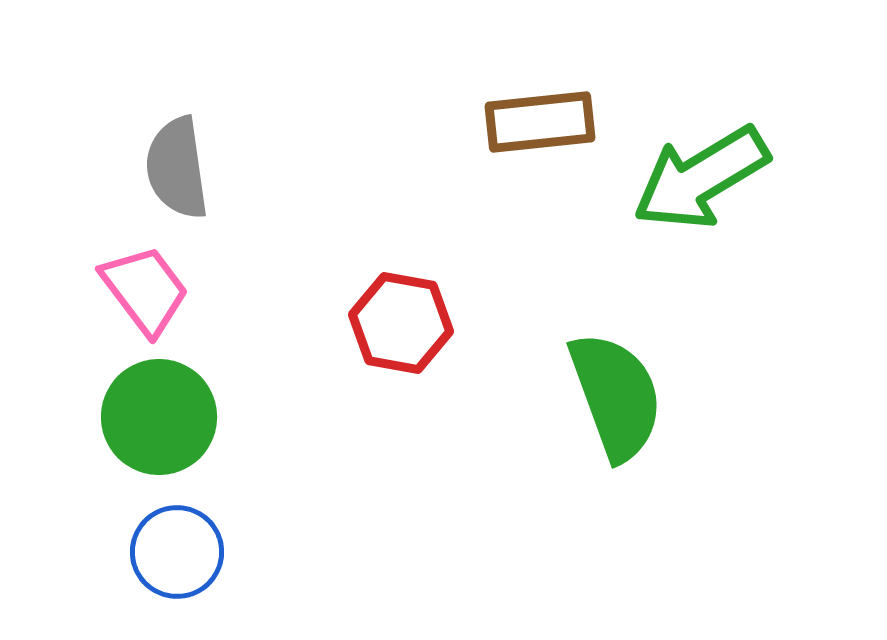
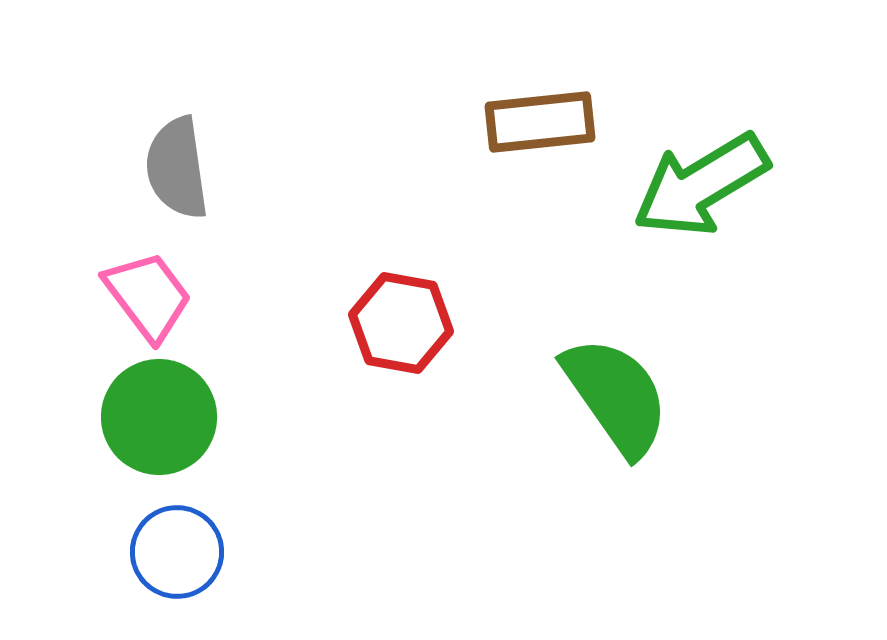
green arrow: moved 7 px down
pink trapezoid: moved 3 px right, 6 px down
green semicircle: rotated 15 degrees counterclockwise
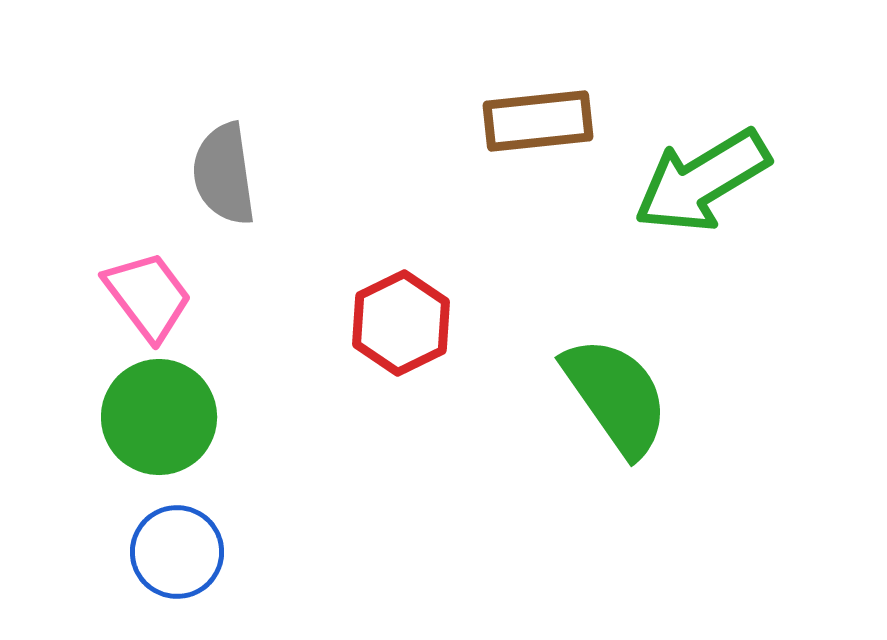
brown rectangle: moved 2 px left, 1 px up
gray semicircle: moved 47 px right, 6 px down
green arrow: moved 1 px right, 4 px up
red hexagon: rotated 24 degrees clockwise
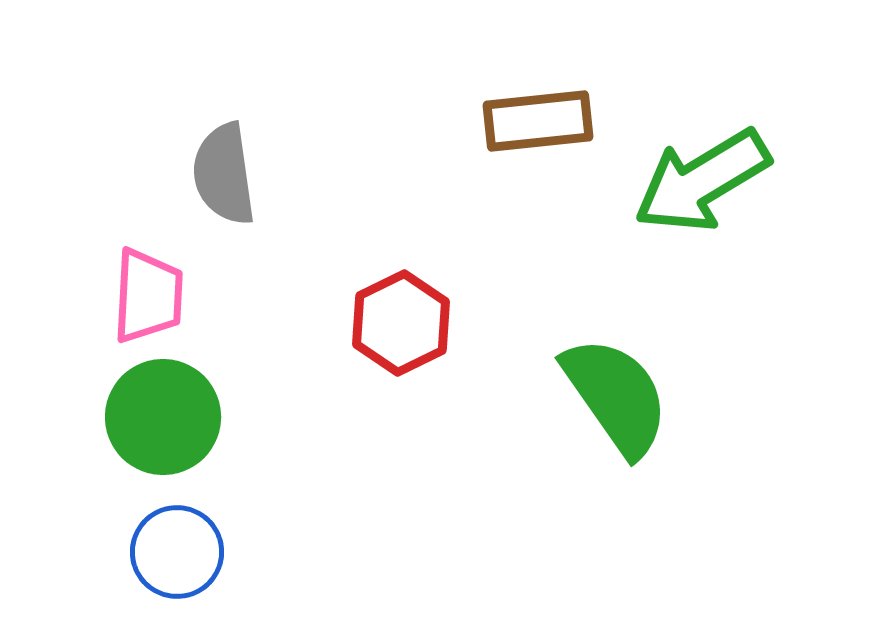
pink trapezoid: rotated 40 degrees clockwise
green circle: moved 4 px right
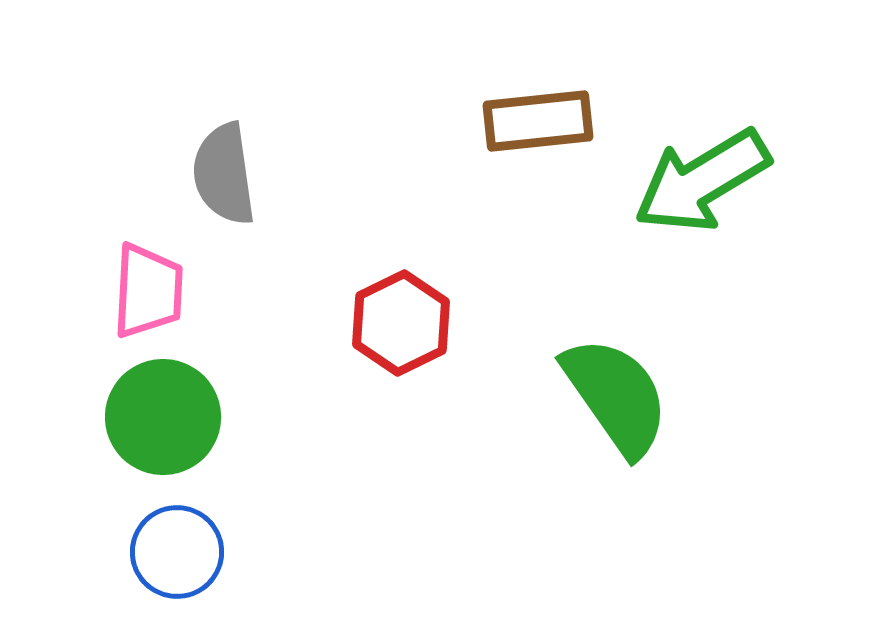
pink trapezoid: moved 5 px up
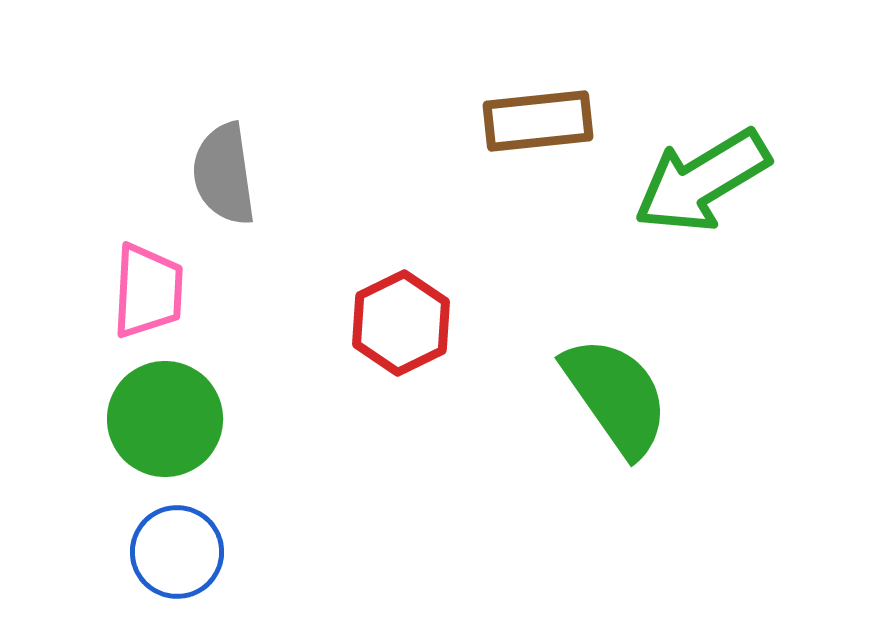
green circle: moved 2 px right, 2 px down
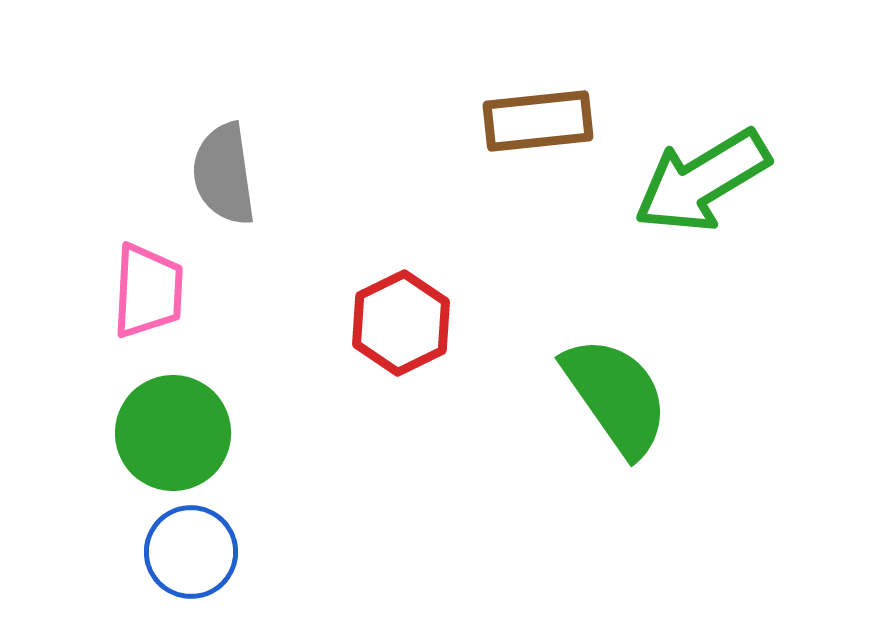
green circle: moved 8 px right, 14 px down
blue circle: moved 14 px right
